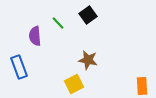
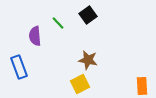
yellow square: moved 6 px right
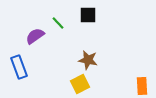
black square: rotated 36 degrees clockwise
purple semicircle: rotated 60 degrees clockwise
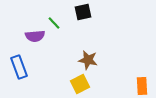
black square: moved 5 px left, 3 px up; rotated 12 degrees counterclockwise
green line: moved 4 px left
purple semicircle: rotated 150 degrees counterclockwise
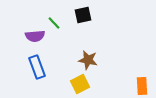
black square: moved 3 px down
blue rectangle: moved 18 px right
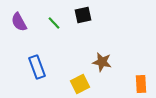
purple semicircle: moved 16 px left, 14 px up; rotated 66 degrees clockwise
brown star: moved 14 px right, 2 px down
orange rectangle: moved 1 px left, 2 px up
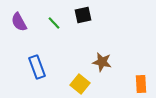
yellow square: rotated 24 degrees counterclockwise
